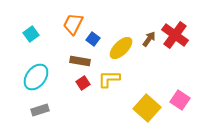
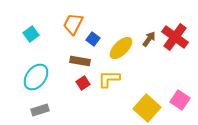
red cross: moved 2 px down
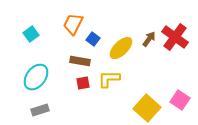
red square: rotated 24 degrees clockwise
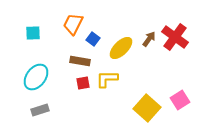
cyan square: moved 2 px right, 1 px up; rotated 35 degrees clockwise
yellow L-shape: moved 2 px left
pink square: rotated 24 degrees clockwise
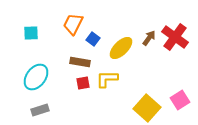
cyan square: moved 2 px left
brown arrow: moved 1 px up
brown rectangle: moved 1 px down
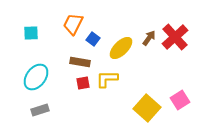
red cross: rotated 12 degrees clockwise
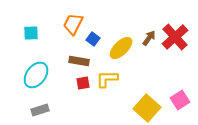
brown rectangle: moved 1 px left, 1 px up
cyan ellipse: moved 2 px up
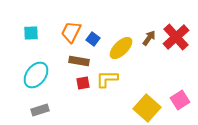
orange trapezoid: moved 2 px left, 8 px down
red cross: moved 1 px right
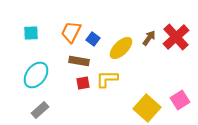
gray rectangle: rotated 24 degrees counterclockwise
